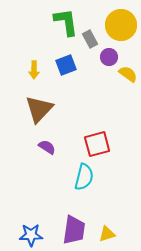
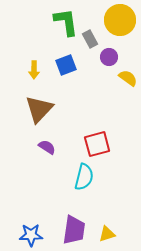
yellow circle: moved 1 px left, 5 px up
yellow semicircle: moved 4 px down
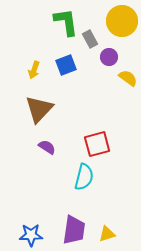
yellow circle: moved 2 px right, 1 px down
yellow arrow: rotated 18 degrees clockwise
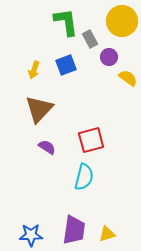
red square: moved 6 px left, 4 px up
